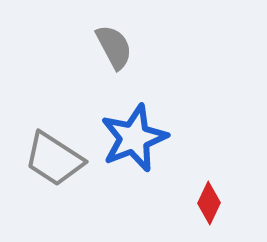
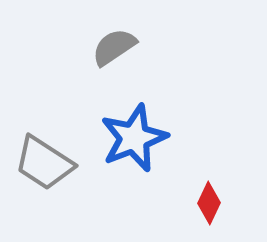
gray semicircle: rotated 96 degrees counterclockwise
gray trapezoid: moved 10 px left, 4 px down
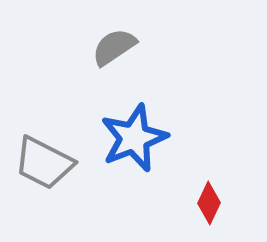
gray trapezoid: rotated 6 degrees counterclockwise
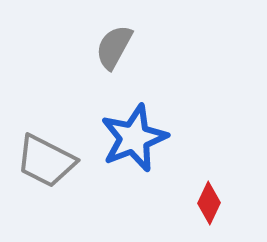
gray semicircle: rotated 27 degrees counterclockwise
gray trapezoid: moved 2 px right, 2 px up
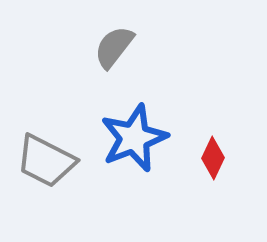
gray semicircle: rotated 9 degrees clockwise
red diamond: moved 4 px right, 45 px up
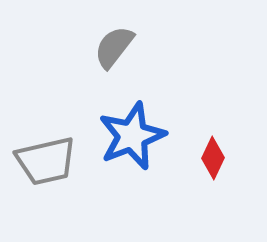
blue star: moved 2 px left, 2 px up
gray trapezoid: rotated 40 degrees counterclockwise
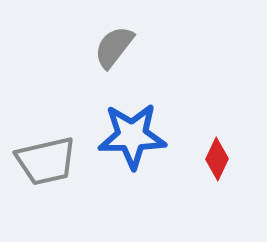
blue star: rotated 20 degrees clockwise
red diamond: moved 4 px right, 1 px down
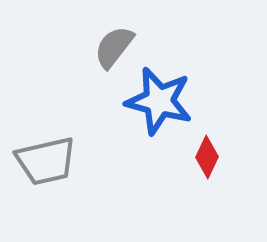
blue star: moved 27 px right, 35 px up; rotated 16 degrees clockwise
red diamond: moved 10 px left, 2 px up
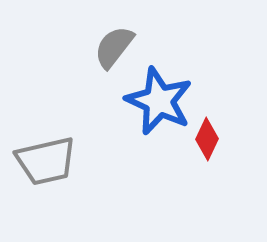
blue star: rotated 10 degrees clockwise
red diamond: moved 18 px up
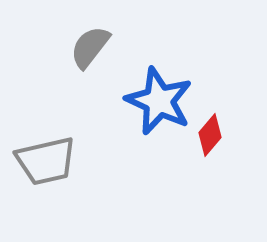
gray semicircle: moved 24 px left
red diamond: moved 3 px right, 4 px up; rotated 15 degrees clockwise
